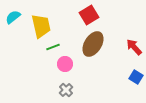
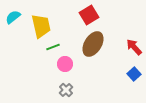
blue square: moved 2 px left, 3 px up; rotated 16 degrees clockwise
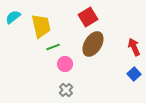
red square: moved 1 px left, 2 px down
red arrow: rotated 18 degrees clockwise
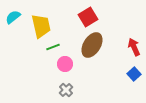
brown ellipse: moved 1 px left, 1 px down
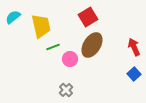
pink circle: moved 5 px right, 5 px up
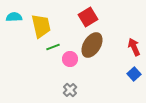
cyan semicircle: moved 1 px right; rotated 35 degrees clockwise
gray cross: moved 4 px right
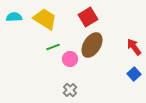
yellow trapezoid: moved 4 px right, 7 px up; rotated 45 degrees counterclockwise
red arrow: rotated 12 degrees counterclockwise
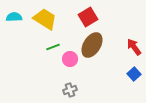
gray cross: rotated 24 degrees clockwise
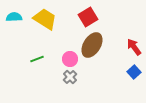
green line: moved 16 px left, 12 px down
blue square: moved 2 px up
gray cross: moved 13 px up; rotated 24 degrees counterclockwise
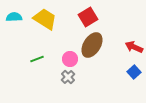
red arrow: rotated 30 degrees counterclockwise
gray cross: moved 2 px left
